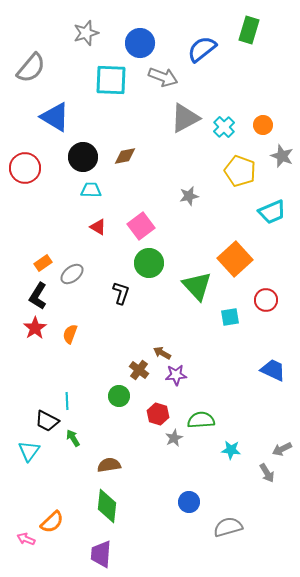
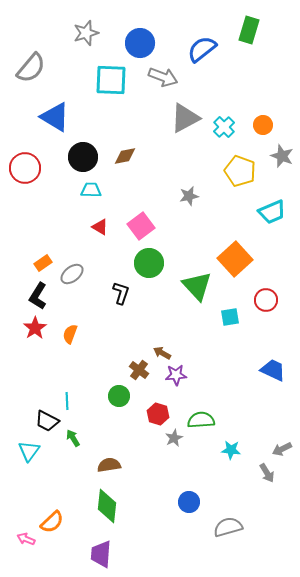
red triangle at (98, 227): moved 2 px right
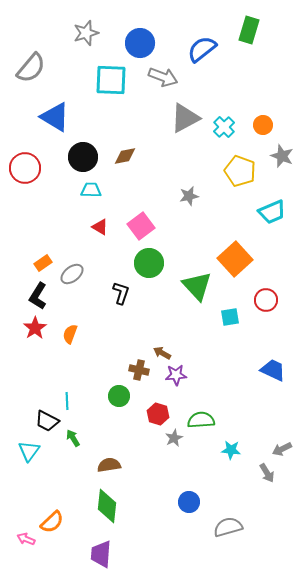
brown cross at (139, 370): rotated 24 degrees counterclockwise
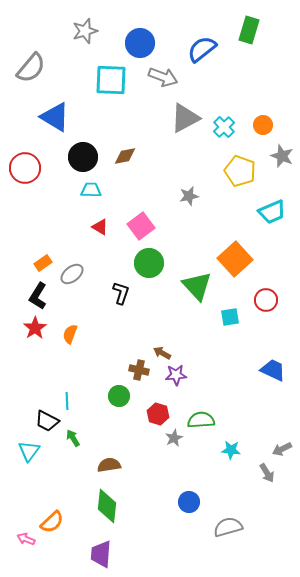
gray star at (86, 33): moved 1 px left, 2 px up
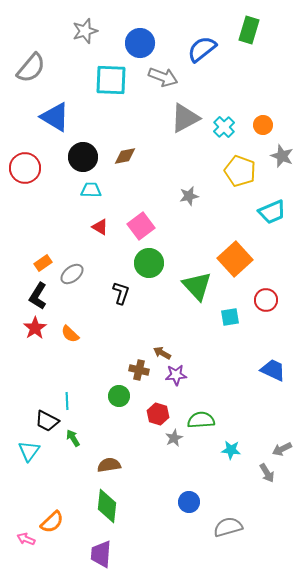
orange semicircle at (70, 334): rotated 66 degrees counterclockwise
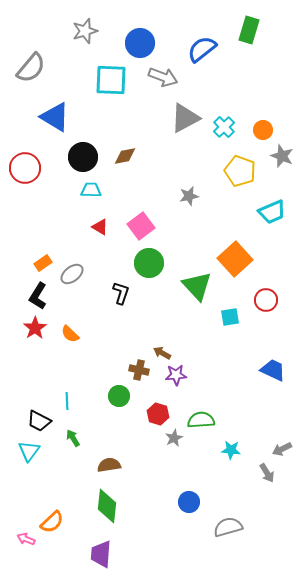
orange circle at (263, 125): moved 5 px down
black trapezoid at (47, 421): moved 8 px left
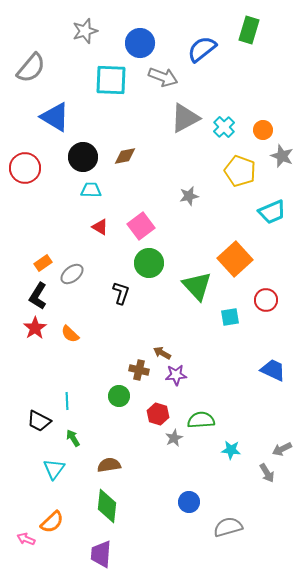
cyan triangle at (29, 451): moved 25 px right, 18 px down
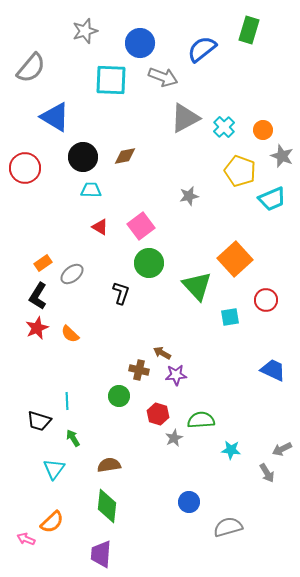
cyan trapezoid at (272, 212): moved 13 px up
red star at (35, 328): moved 2 px right; rotated 10 degrees clockwise
black trapezoid at (39, 421): rotated 10 degrees counterclockwise
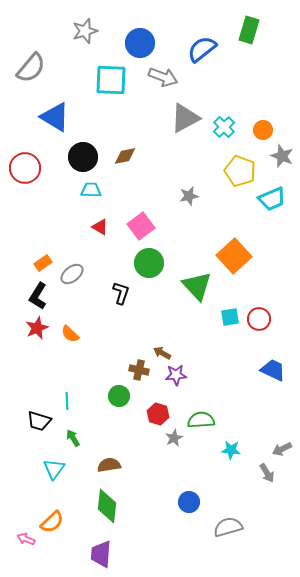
orange square at (235, 259): moved 1 px left, 3 px up
red circle at (266, 300): moved 7 px left, 19 px down
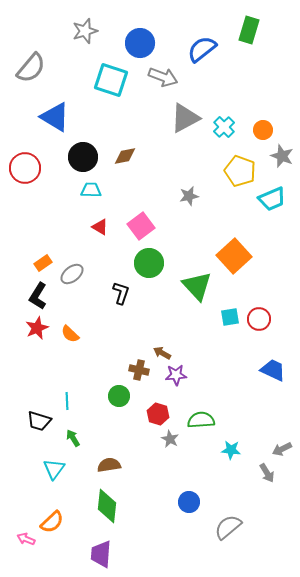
cyan square at (111, 80): rotated 16 degrees clockwise
gray star at (174, 438): moved 4 px left, 1 px down; rotated 18 degrees counterclockwise
gray semicircle at (228, 527): rotated 24 degrees counterclockwise
